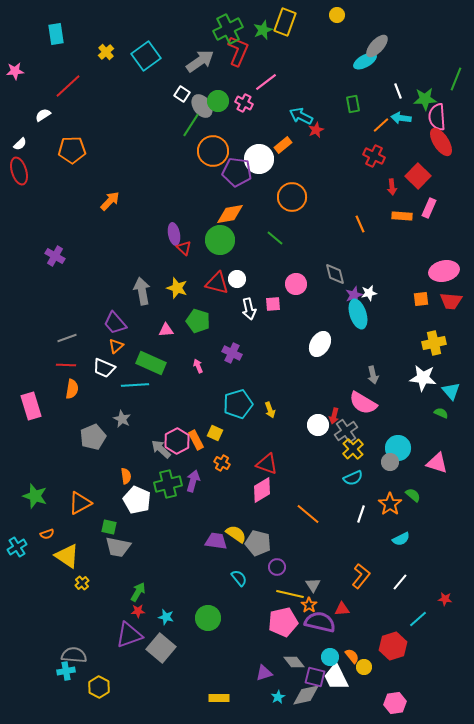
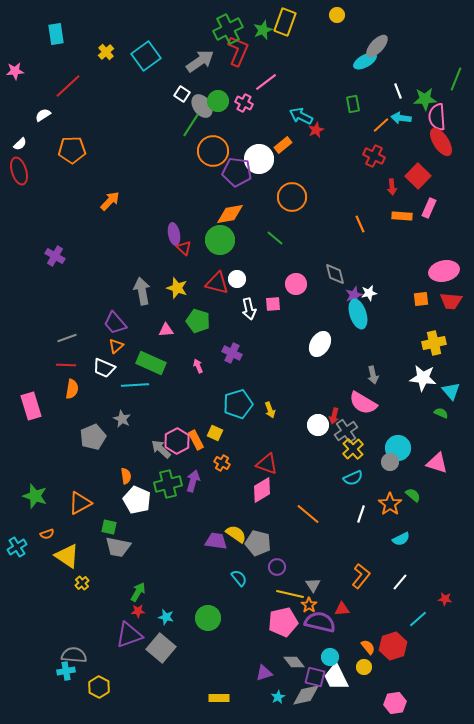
orange semicircle at (352, 656): moved 16 px right, 9 px up
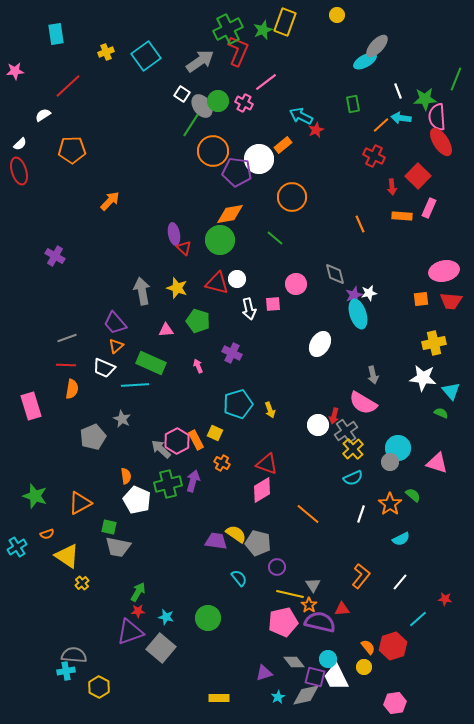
yellow cross at (106, 52): rotated 21 degrees clockwise
purple triangle at (129, 635): moved 1 px right, 3 px up
cyan circle at (330, 657): moved 2 px left, 2 px down
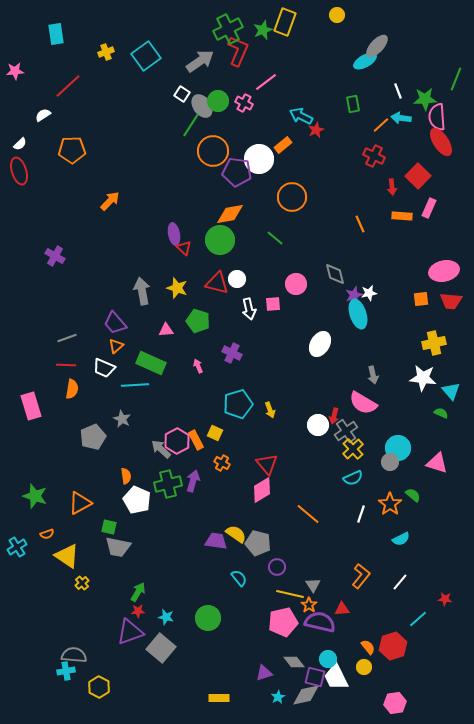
red triangle at (267, 464): rotated 30 degrees clockwise
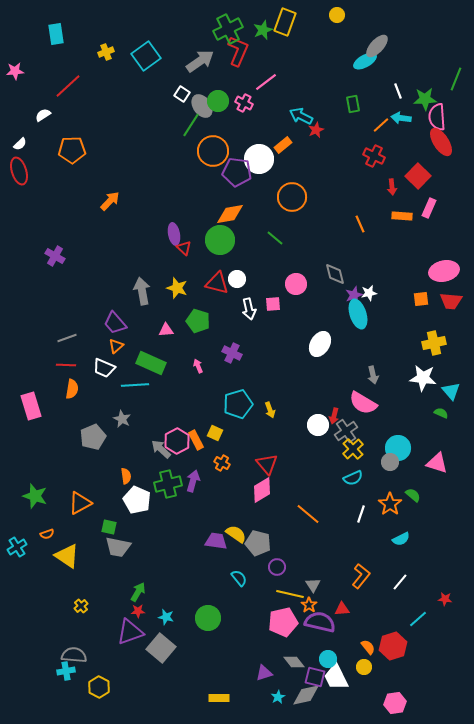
yellow cross at (82, 583): moved 1 px left, 23 px down
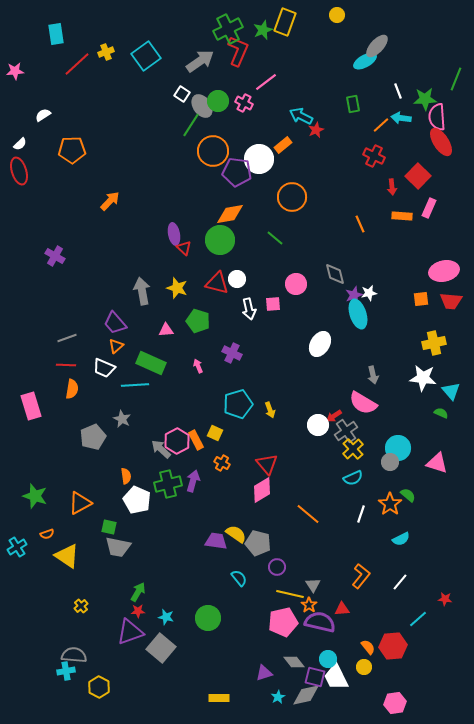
red line at (68, 86): moved 9 px right, 22 px up
red arrow at (334, 416): rotated 42 degrees clockwise
green semicircle at (413, 495): moved 5 px left
red hexagon at (393, 646): rotated 12 degrees clockwise
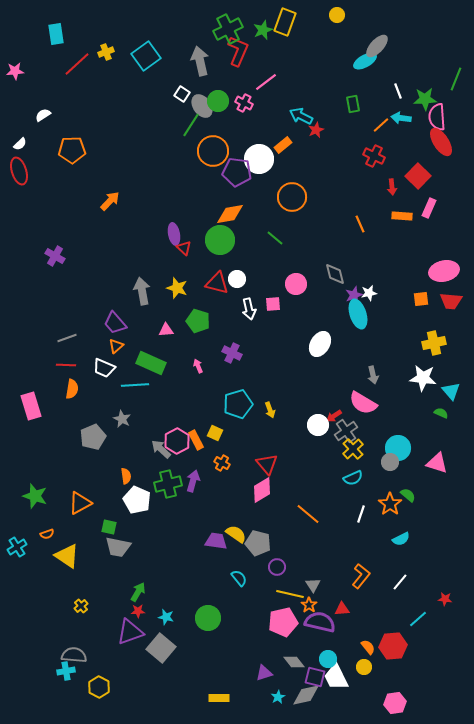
gray arrow at (200, 61): rotated 68 degrees counterclockwise
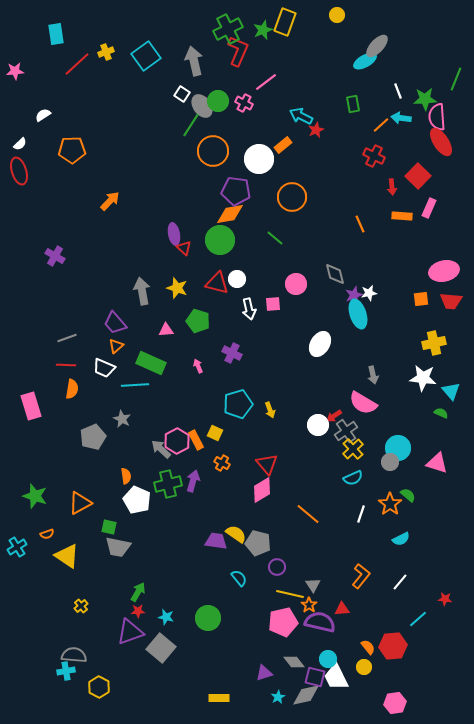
gray arrow at (200, 61): moved 6 px left
purple pentagon at (237, 172): moved 1 px left, 19 px down
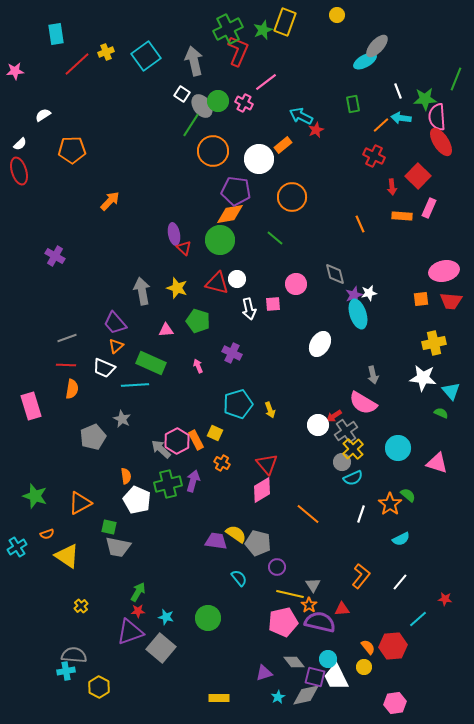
gray circle at (390, 462): moved 48 px left
